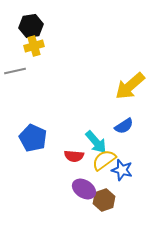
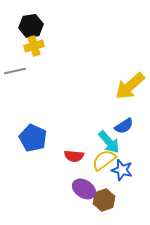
cyan arrow: moved 13 px right
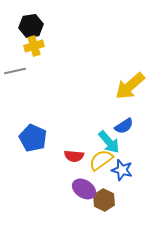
yellow semicircle: moved 3 px left
brown hexagon: rotated 15 degrees counterclockwise
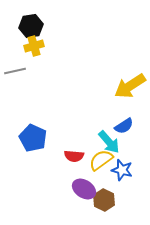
yellow arrow: rotated 8 degrees clockwise
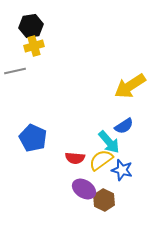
red semicircle: moved 1 px right, 2 px down
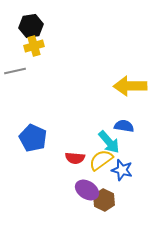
yellow arrow: rotated 32 degrees clockwise
blue semicircle: rotated 138 degrees counterclockwise
purple ellipse: moved 3 px right, 1 px down
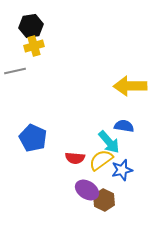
blue star: rotated 30 degrees counterclockwise
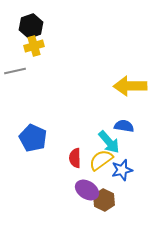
black hexagon: rotated 10 degrees counterclockwise
red semicircle: rotated 84 degrees clockwise
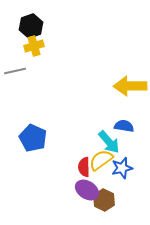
red semicircle: moved 9 px right, 9 px down
blue star: moved 2 px up
